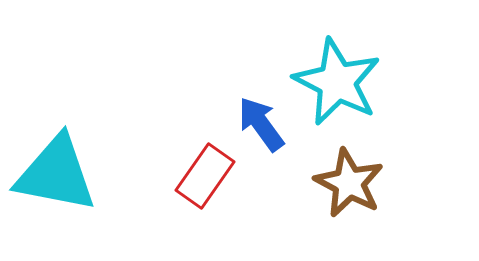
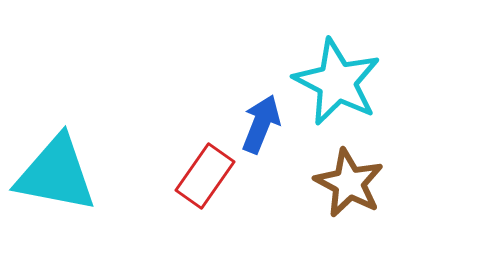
blue arrow: rotated 58 degrees clockwise
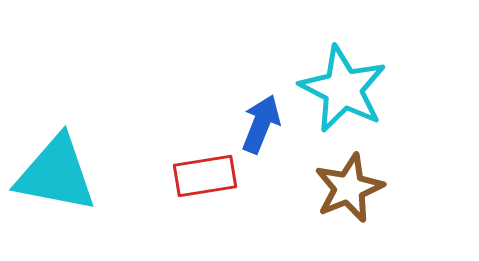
cyan star: moved 6 px right, 7 px down
red rectangle: rotated 46 degrees clockwise
brown star: moved 5 px down; rotated 22 degrees clockwise
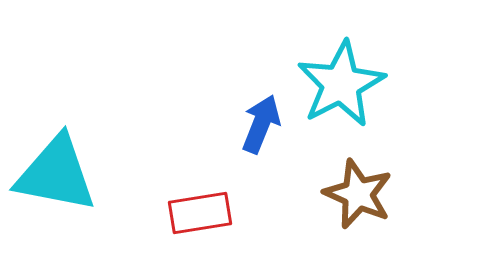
cyan star: moved 2 px left, 5 px up; rotated 18 degrees clockwise
red rectangle: moved 5 px left, 37 px down
brown star: moved 9 px right, 6 px down; rotated 26 degrees counterclockwise
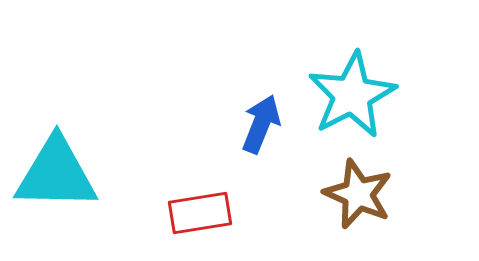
cyan star: moved 11 px right, 11 px down
cyan triangle: rotated 10 degrees counterclockwise
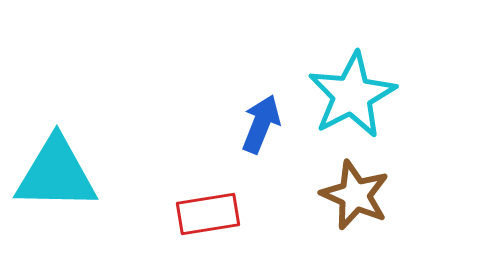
brown star: moved 3 px left, 1 px down
red rectangle: moved 8 px right, 1 px down
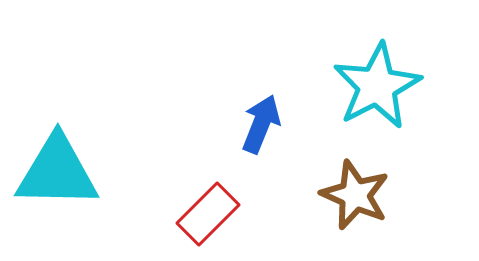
cyan star: moved 25 px right, 9 px up
cyan triangle: moved 1 px right, 2 px up
red rectangle: rotated 36 degrees counterclockwise
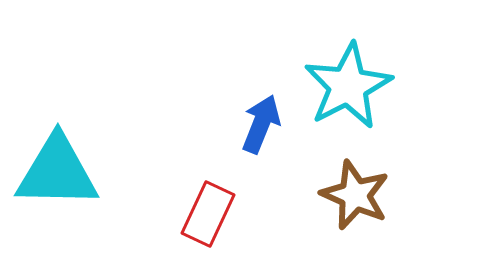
cyan star: moved 29 px left
red rectangle: rotated 20 degrees counterclockwise
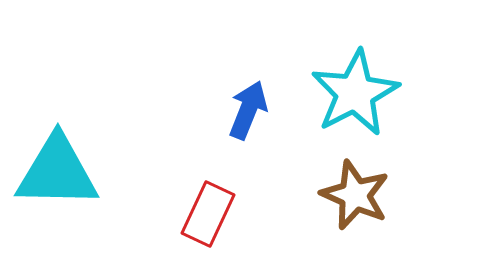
cyan star: moved 7 px right, 7 px down
blue arrow: moved 13 px left, 14 px up
